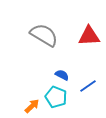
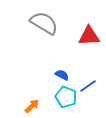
gray semicircle: moved 12 px up
cyan pentagon: moved 10 px right
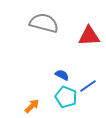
gray semicircle: rotated 16 degrees counterclockwise
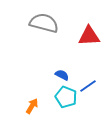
orange arrow: rotated 14 degrees counterclockwise
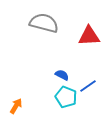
orange arrow: moved 16 px left
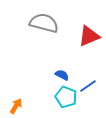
red triangle: rotated 20 degrees counterclockwise
